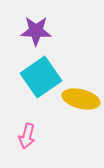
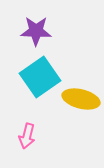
cyan square: moved 1 px left
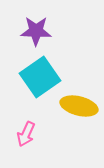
yellow ellipse: moved 2 px left, 7 px down
pink arrow: moved 1 px left, 2 px up; rotated 10 degrees clockwise
